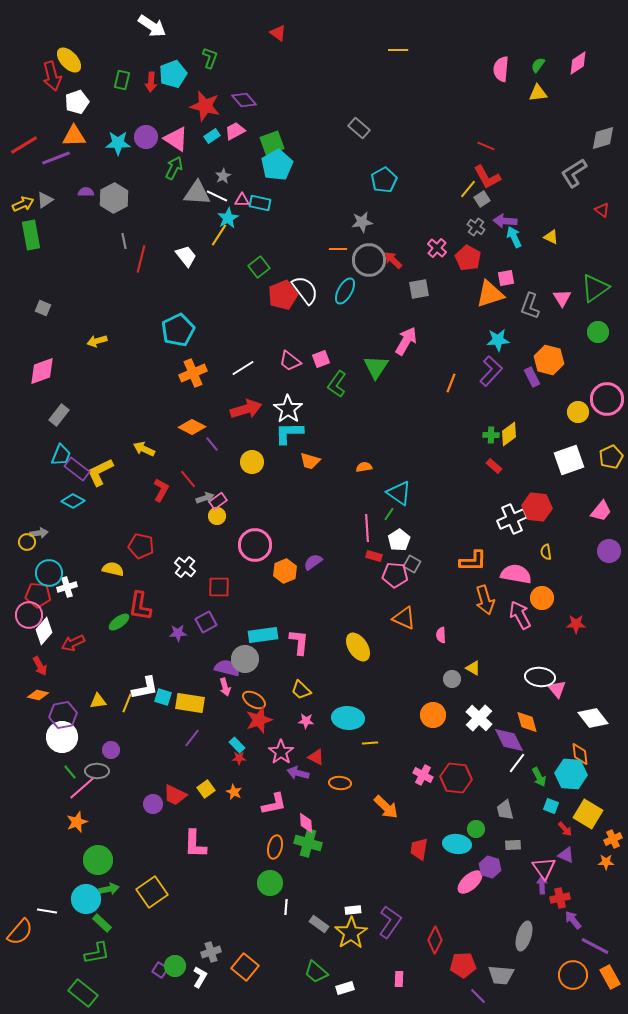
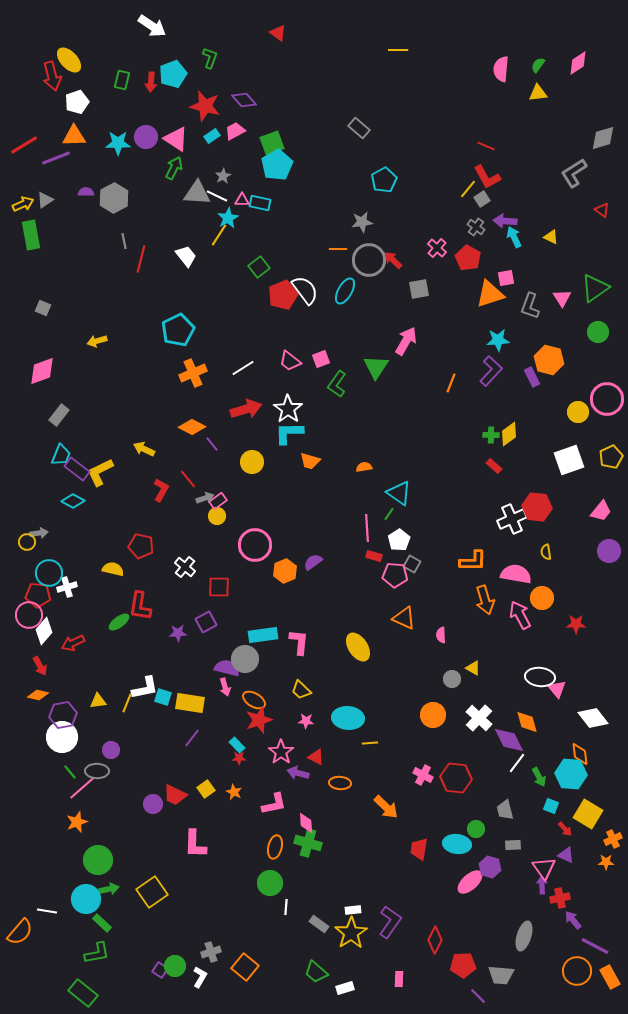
orange circle at (573, 975): moved 4 px right, 4 px up
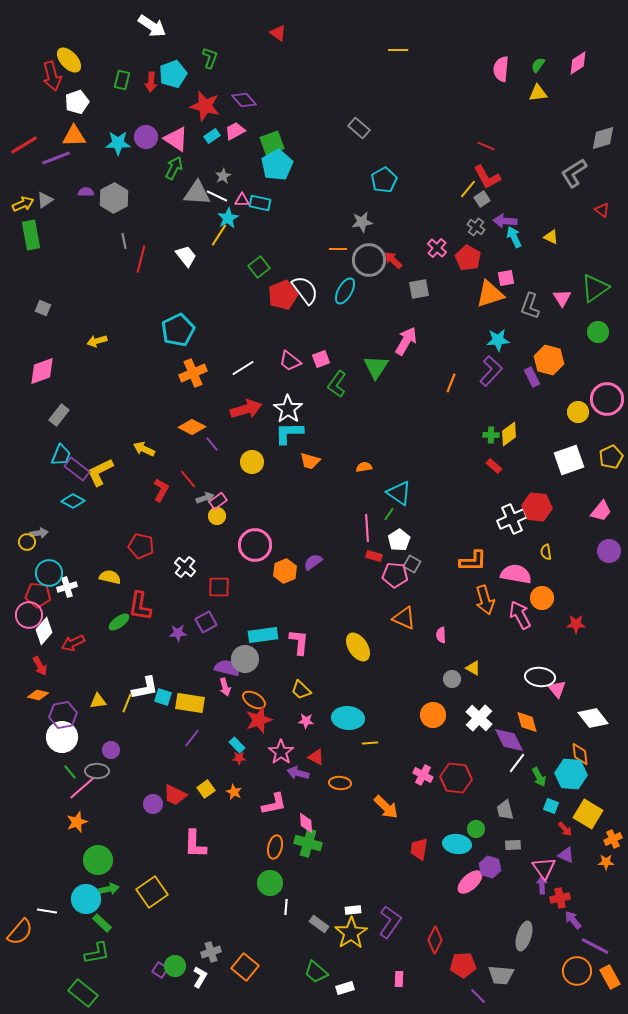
yellow semicircle at (113, 569): moved 3 px left, 8 px down
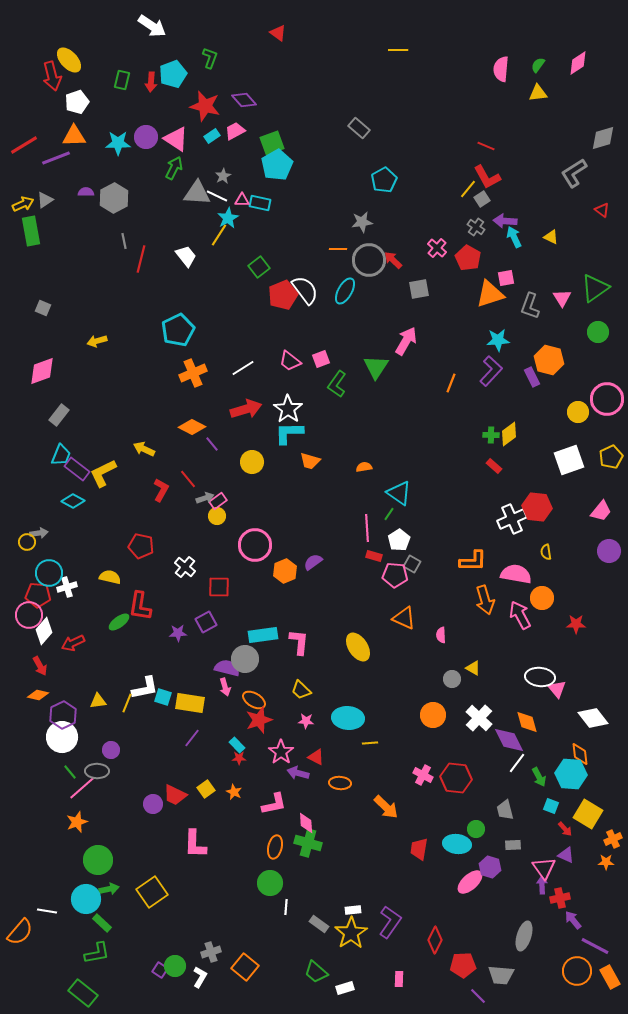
green rectangle at (31, 235): moved 4 px up
yellow L-shape at (100, 472): moved 3 px right, 1 px down
purple hexagon at (63, 715): rotated 16 degrees counterclockwise
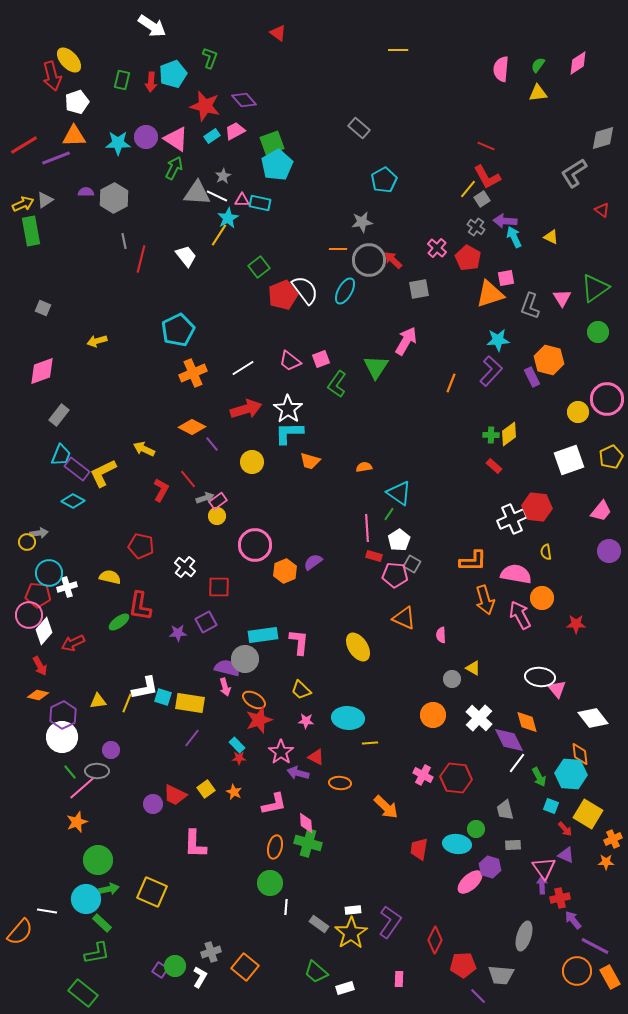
yellow square at (152, 892): rotated 32 degrees counterclockwise
